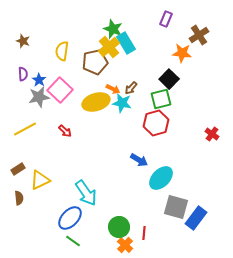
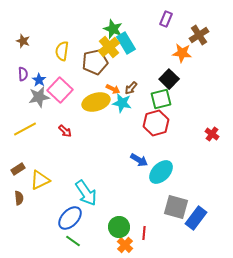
cyan ellipse: moved 6 px up
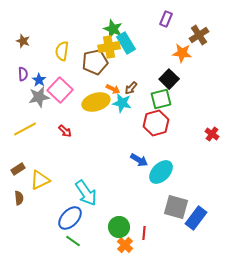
yellow cross: rotated 30 degrees clockwise
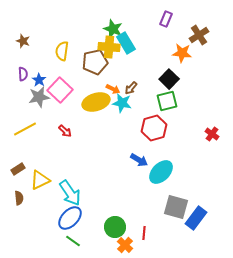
yellow cross: rotated 15 degrees clockwise
green square: moved 6 px right, 2 px down
red hexagon: moved 2 px left, 5 px down
cyan arrow: moved 16 px left
green circle: moved 4 px left
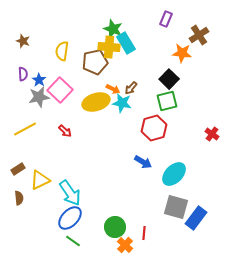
blue arrow: moved 4 px right, 2 px down
cyan ellipse: moved 13 px right, 2 px down
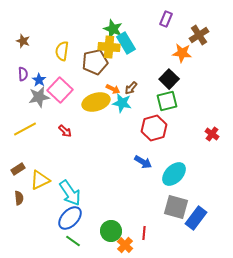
green circle: moved 4 px left, 4 px down
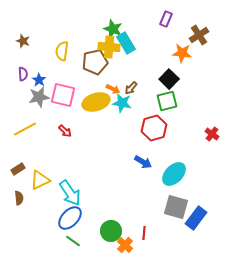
pink square: moved 3 px right, 5 px down; rotated 30 degrees counterclockwise
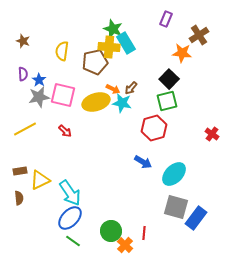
brown rectangle: moved 2 px right, 2 px down; rotated 24 degrees clockwise
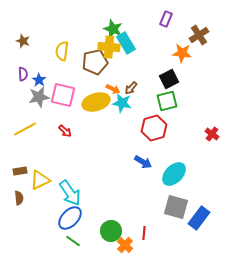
black square: rotated 18 degrees clockwise
blue rectangle: moved 3 px right
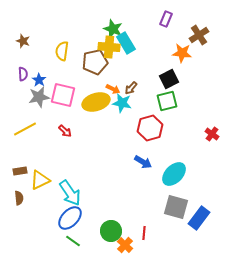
red hexagon: moved 4 px left
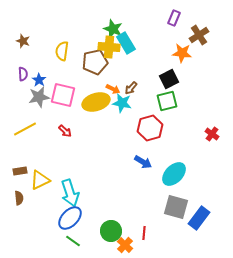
purple rectangle: moved 8 px right, 1 px up
cyan arrow: rotated 16 degrees clockwise
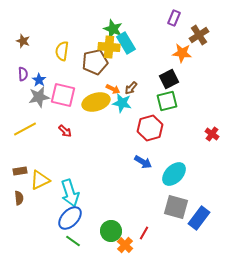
red line: rotated 24 degrees clockwise
